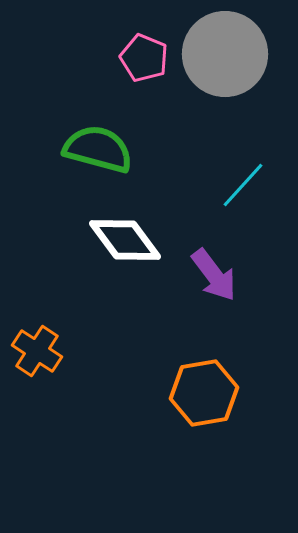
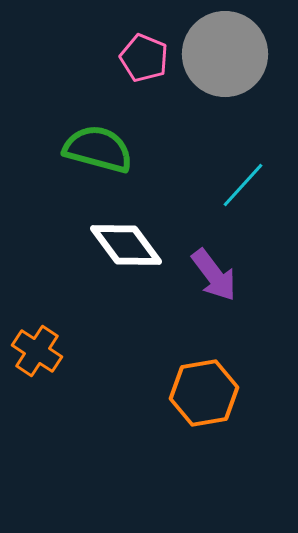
white diamond: moved 1 px right, 5 px down
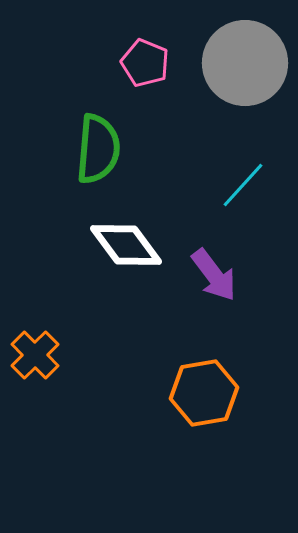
gray circle: moved 20 px right, 9 px down
pink pentagon: moved 1 px right, 5 px down
green semicircle: rotated 80 degrees clockwise
orange cross: moved 2 px left, 4 px down; rotated 12 degrees clockwise
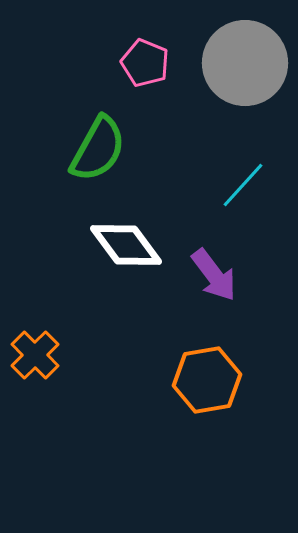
green semicircle: rotated 24 degrees clockwise
orange hexagon: moved 3 px right, 13 px up
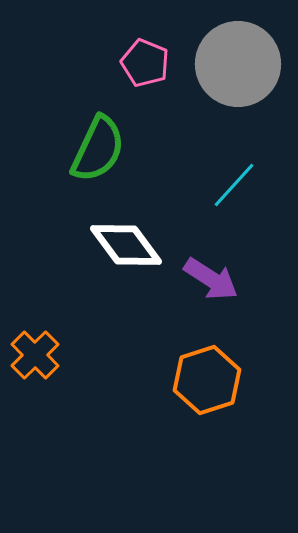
gray circle: moved 7 px left, 1 px down
green semicircle: rotated 4 degrees counterclockwise
cyan line: moved 9 px left
purple arrow: moved 3 px left, 4 px down; rotated 20 degrees counterclockwise
orange hexagon: rotated 8 degrees counterclockwise
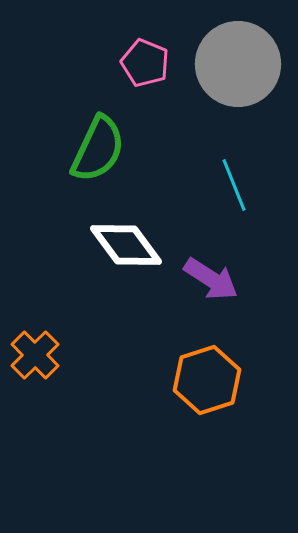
cyan line: rotated 64 degrees counterclockwise
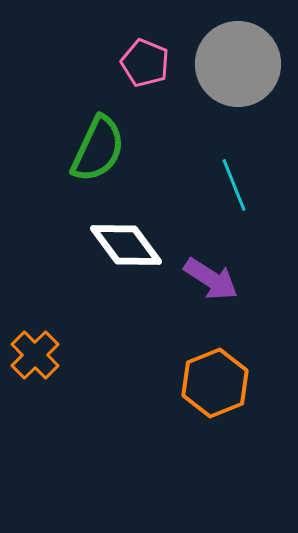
orange hexagon: moved 8 px right, 3 px down; rotated 4 degrees counterclockwise
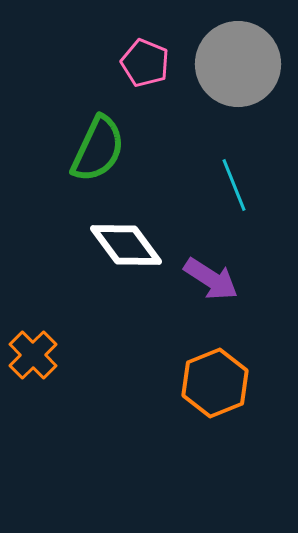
orange cross: moved 2 px left
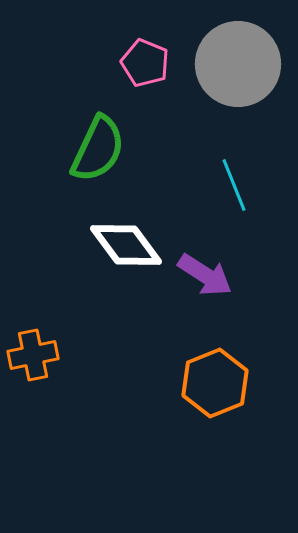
purple arrow: moved 6 px left, 4 px up
orange cross: rotated 33 degrees clockwise
